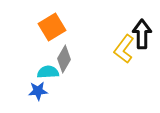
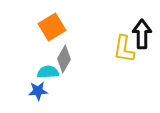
yellow L-shape: rotated 28 degrees counterclockwise
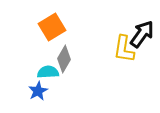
black arrow: rotated 36 degrees clockwise
blue star: rotated 24 degrees counterclockwise
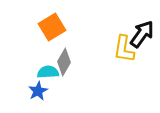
gray diamond: moved 3 px down
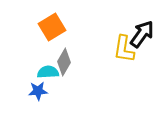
blue star: rotated 24 degrees clockwise
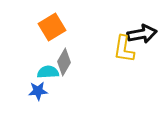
black arrow: rotated 44 degrees clockwise
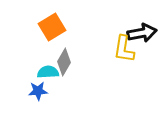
black arrow: moved 1 px up
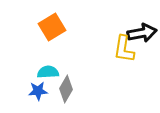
gray diamond: moved 2 px right, 27 px down
